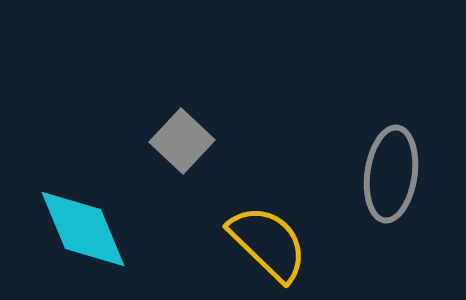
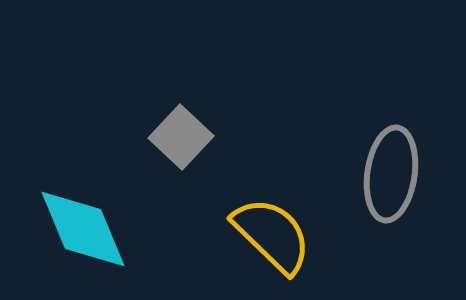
gray square: moved 1 px left, 4 px up
yellow semicircle: moved 4 px right, 8 px up
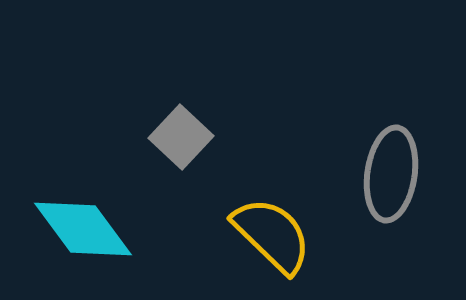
cyan diamond: rotated 14 degrees counterclockwise
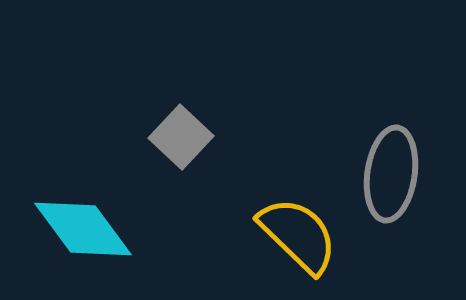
yellow semicircle: moved 26 px right
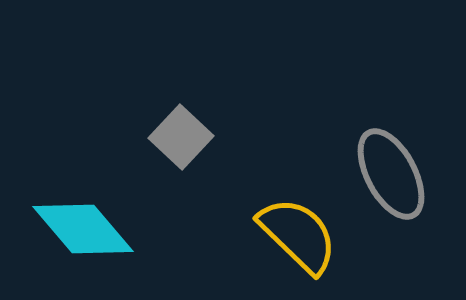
gray ellipse: rotated 36 degrees counterclockwise
cyan diamond: rotated 4 degrees counterclockwise
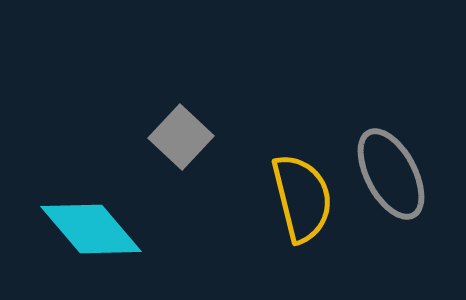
cyan diamond: moved 8 px right
yellow semicircle: moved 4 px right, 37 px up; rotated 32 degrees clockwise
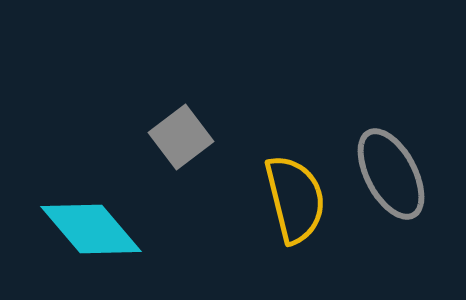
gray square: rotated 10 degrees clockwise
yellow semicircle: moved 7 px left, 1 px down
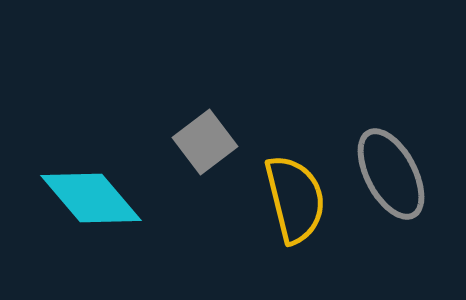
gray square: moved 24 px right, 5 px down
cyan diamond: moved 31 px up
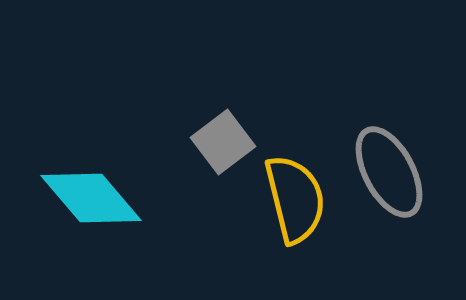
gray square: moved 18 px right
gray ellipse: moved 2 px left, 2 px up
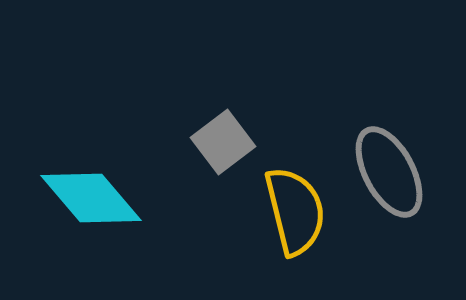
yellow semicircle: moved 12 px down
